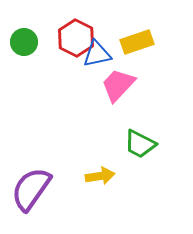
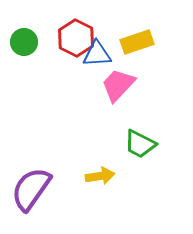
blue triangle: rotated 8 degrees clockwise
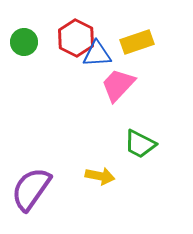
yellow arrow: rotated 20 degrees clockwise
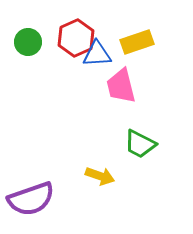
red hexagon: rotated 9 degrees clockwise
green circle: moved 4 px right
pink trapezoid: moved 3 px right, 1 px down; rotated 57 degrees counterclockwise
yellow arrow: rotated 8 degrees clockwise
purple semicircle: moved 10 px down; rotated 144 degrees counterclockwise
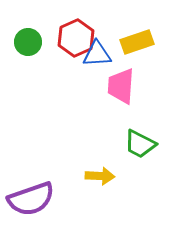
pink trapezoid: rotated 18 degrees clockwise
yellow arrow: rotated 16 degrees counterclockwise
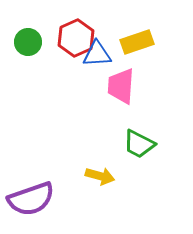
green trapezoid: moved 1 px left
yellow arrow: rotated 12 degrees clockwise
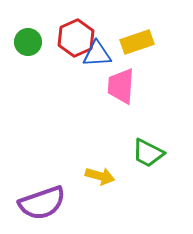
green trapezoid: moved 9 px right, 9 px down
purple semicircle: moved 11 px right, 4 px down
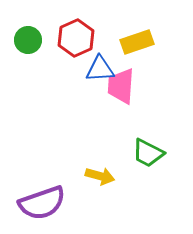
green circle: moved 2 px up
blue triangle: moved 3 px right, 15 px down
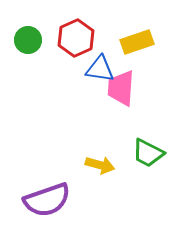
blue triangle: rotated 12 degrees clockwise
pink trapezoid: moved 2 px down
yellow arrow: moved 11 px up
purple semicircle: moved 5 px right, 3 px up
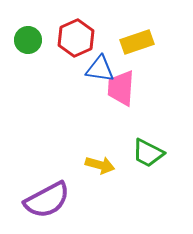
purple semicircle: rotated 9 degrees counterclockwise
